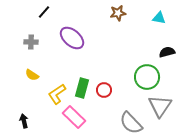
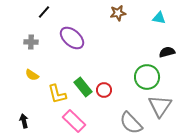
green rectangle: moved 1 px right, 1 px up; rotated 54 degrees counterclockwise
yellow L-shape: rotated 70 degrees counterclockwise
pink rectangle: moved 4 px down
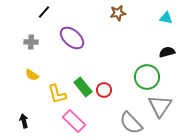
cyan triangle: moved 7 px right
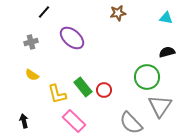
gray cross: rotated 16 degrees counterclockwise
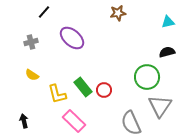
cyan triangle: moved 2 px right, 4 px down; rotated 24 degrees counterclockwise
gray semicircle: rotated 20 degrees clockwise
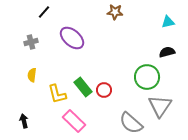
brown star: moved 3 px left, 1 px up; rotated 14 degrees clockwise
yellow semicircle: rotated 64 degrees clockwise
gray semicircle: rotated 25 degrees counterclockwise
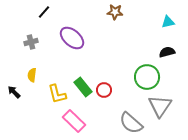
black arrow: moved 10 px left, 29 px up; rotated 32 degrees counterclockwise
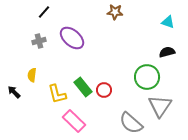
cyan triangle: rotated 32 degrees clockwise
gray cross: moved 8 px right, 1 px up
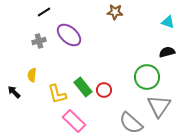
black line: rotated 16 degrees clockwise
purple ellipse: moved 3 px left, 3 px up
gray triangle: moved 1 px left
